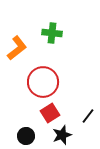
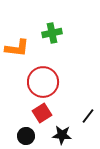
green cross: rotated 18 degrees counterclockwise
orange L-shape: rotated 45 degrees clockwise
red square: moved 8 px left
black star: rotated 24 degrees clockwise
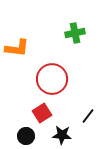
green cross: moved 23 px right
red circle: moved 9 px right, 3 px up
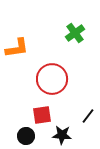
green cross: rotated 24 degrees counterclockwise
orange L-shape: rotated 15 degrees counterclockwise
red square: moved 2 px down; rotated 24 degrees clockwise
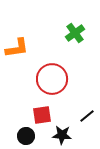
black line: moved 1 px left; rotated 14 degrees clockwise
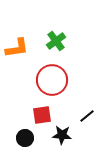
green cross: moved 19 px left, 8 px down
red circle: moved 1 px down
black circle: moved 1 px left, 2 px down
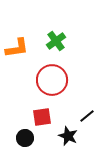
red square: moved 2 px down
black star: moved 6 px right, 1 px down; rotated 18 degrees clockwise
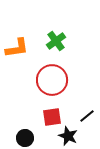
red square: moved 10 px right
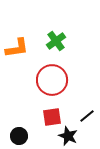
black circle: moved 6 px left, 2 px up
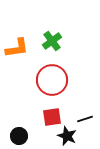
green cross: moved 4 px left
black line: moved 2 px left, 3 px down; rotated 21 degrees clockwise
black star: moved 1 px left
